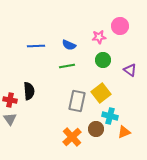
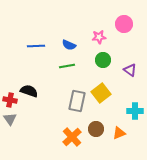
pink circle: moved 4 px right, 2 px up
black semicircle: rotated 66 degrees counterclockwise
cyan cross: moved 25 px right, 5 px up; rotated 14 degrees counterclockwise
orange triangle: moved 5 px left, 1 px down
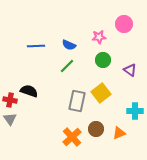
green line: rotated 35 degrees counterclockwise
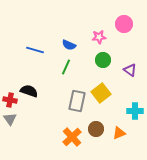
blue line: moved 1 px left, 4 px down; rotated 18 degrees clockwise
green line: moved 1 px left, 1 px down; rotated 21 degrees counterclockwise
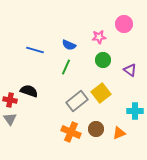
gray rectangle: rotated 40 degrees clockwise
orange cross: moved 1 px left, 5 px up; rotated 24 degrees counterclockwise
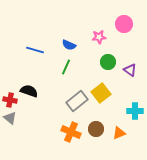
green circle: moved 5 px right, 2 px down
gray triangle: moved 1 px up; rotated 16 degrees counterclockwise
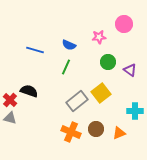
red cross: rotated 32 degrees clockwise
gray triangle: rotated 24 degrees counterclockwise
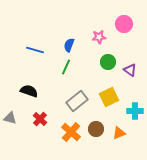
blue semicircle: rotated 88 degrees clockwise
yellow square: moved 8 px right, 4 px down; rotated 12 degrees clockwise
red cross: moved 30 px right, 19 px down
orange cross: rotated 18 degrees clockwise
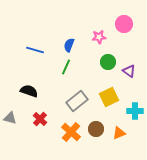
purple triangle: moved 1 px left, 1 px down
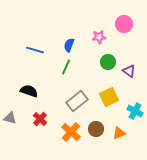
cyan cross: rotated 28 degrees clockwise
